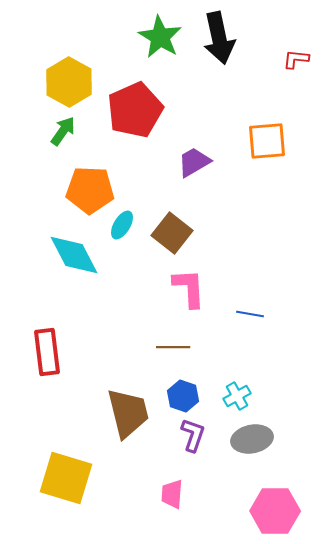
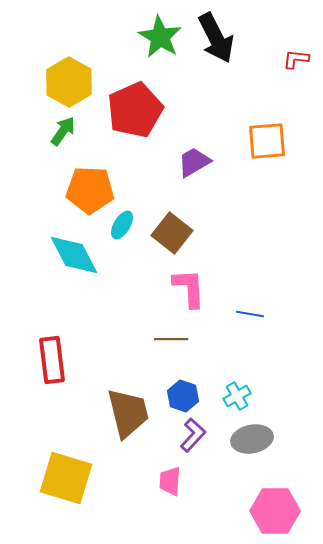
black arrow: moved 3 px left; rotated 15 degrees counterclockwise
brown line: moved 2 px left, 8 px up
red rectangle: moved 5 px right, 8 px down
purple L-shape: rotated 24 degrees clockwise
pink trapezoid: moved 2 px left, 13 px up
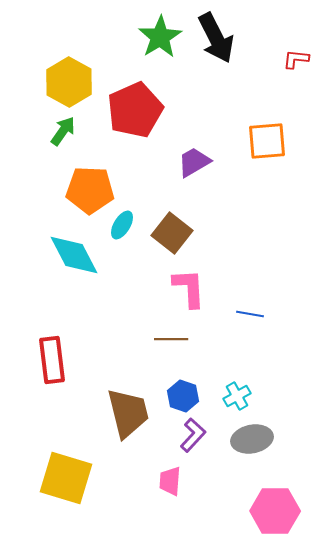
green star: rotated 9 degrees clockwise
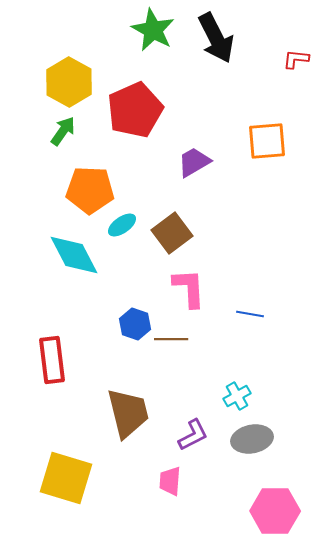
green star: moved 7 px left, 7 px up; rotated 12 degrees counterclockwise
cyan ellipse: rotated 24 degrees clockwise
brown square: rotated 15 degrees clockwise
blue hexagon: moved 48 px left, 72 px up
purple L-shape: rotated 20 degrees clockwise
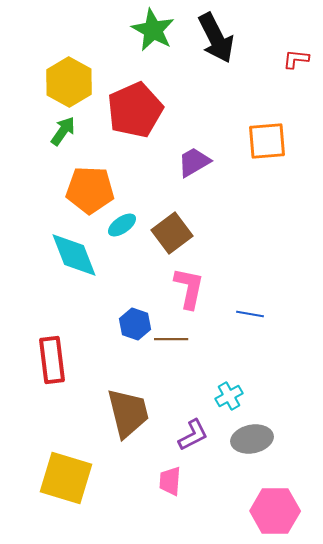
cyan diamond: rotated 6 degrees clockwise
pink L-shape: rotated 15 degrees clockwise
cyan cross: moved 8 px left
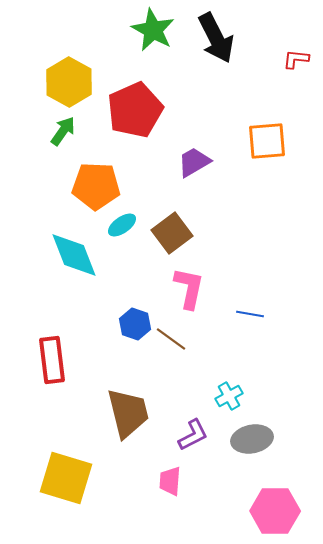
orange pentagon: moved 6 px right, 4 px up
brown line: rotated 36 degrees clockwise
